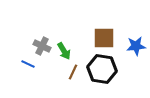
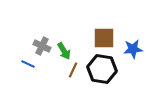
blue star: moved 3 px left, 3 px down
brown line: moved 2 px up
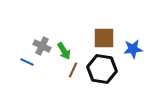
blue line: moved 1 px left, 2 px up
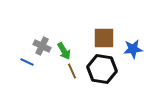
brown line: moved 1 px left, 1 px down; rotated 49 degrees counterclockwise
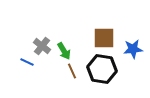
gray cross: rotated 12 degrees clockwise
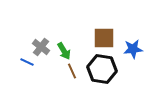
gray cross: moved 1 px left, 1 px down
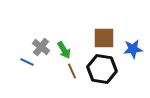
green arrow: moved 1 px up
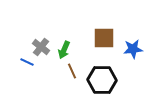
green arrow: rotated 54 degrees clockwise
black hexagon: moved 11 px down; rotated 8 degrees counterclockwise
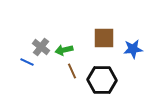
green arrow: rotated 54 degrees clockwise
